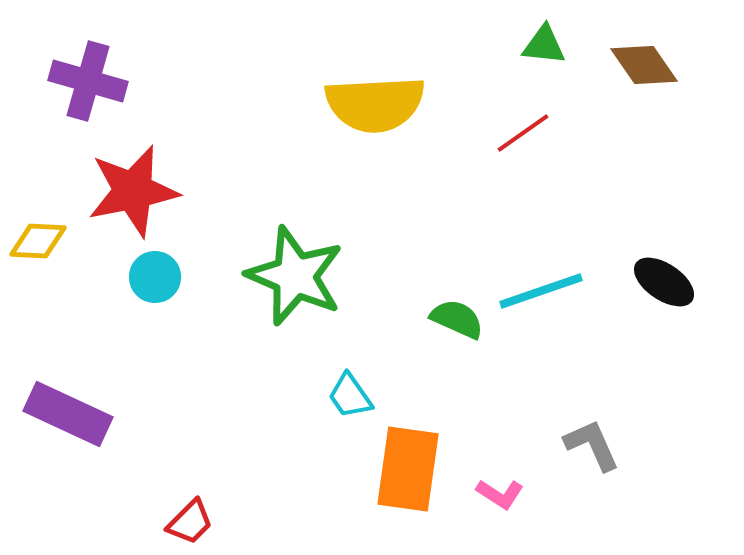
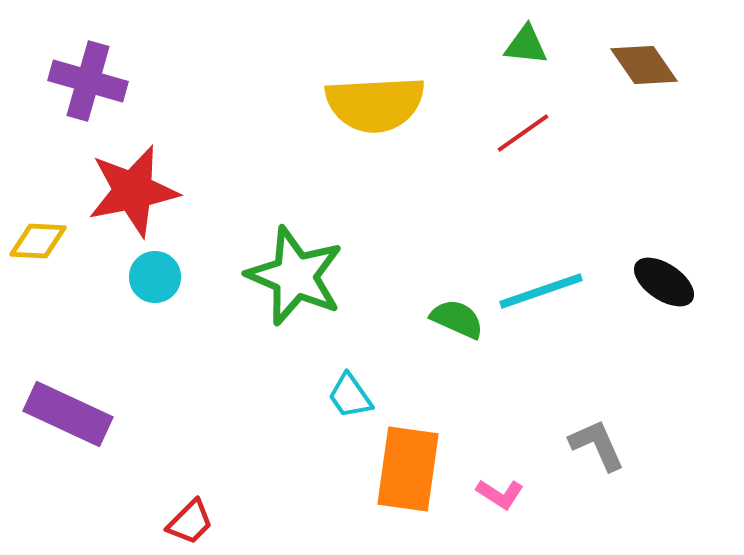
green triangle: moved 18 px left
gray L-shape: moved 5 px right
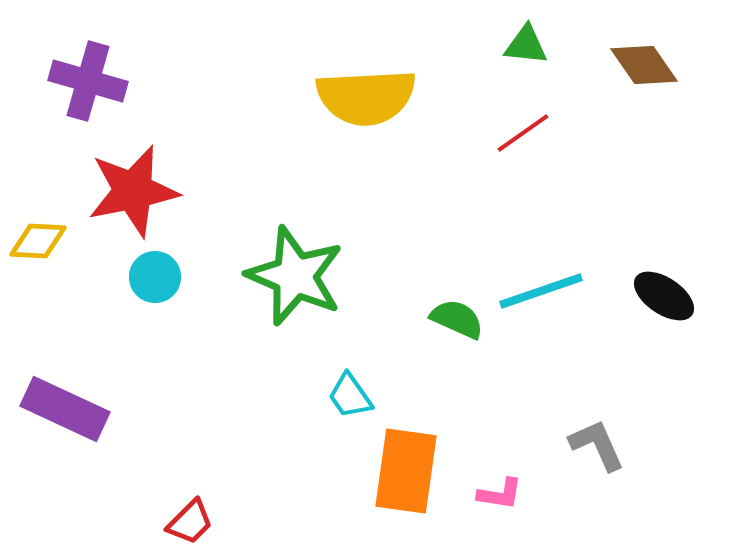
yellow semicircle: moved 9 px left, 7 px up
black ellipse: moved 14 px down
purple rectangle: moved 3 px left, 5 px up
orange rectangle: moved 2 px left, 2 px down
pink L-shape: rotated 24 degrees counterclockwise
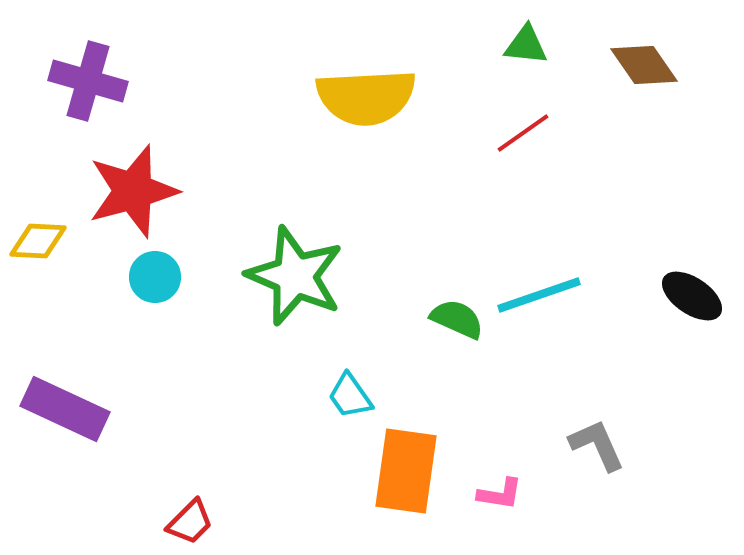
red star: rotated 4 degrees counterclockwise
cyan line: moved 2 px left, 4 px down
black ellipse: moved 28 px right
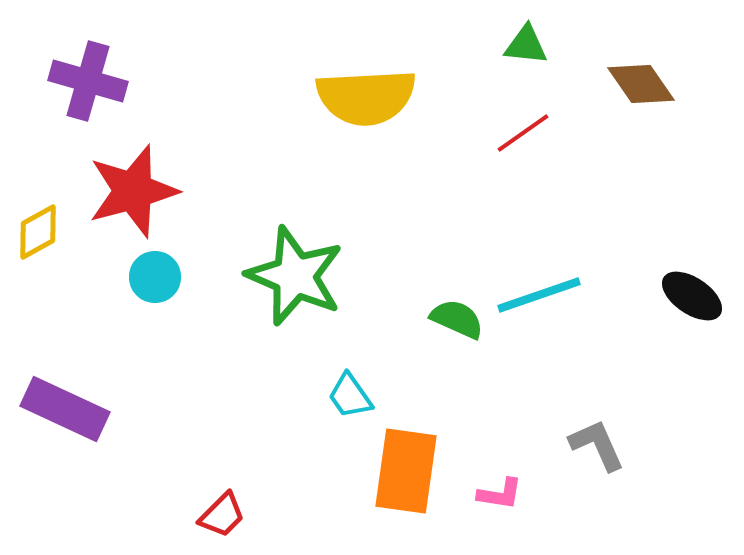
brown diamond: moved 3 px left, 19 px down
yellow diamond: moved 9 px up; rotated 32 degrees counterclockwise
red trapezoid: moved 32 px right, 7 px up
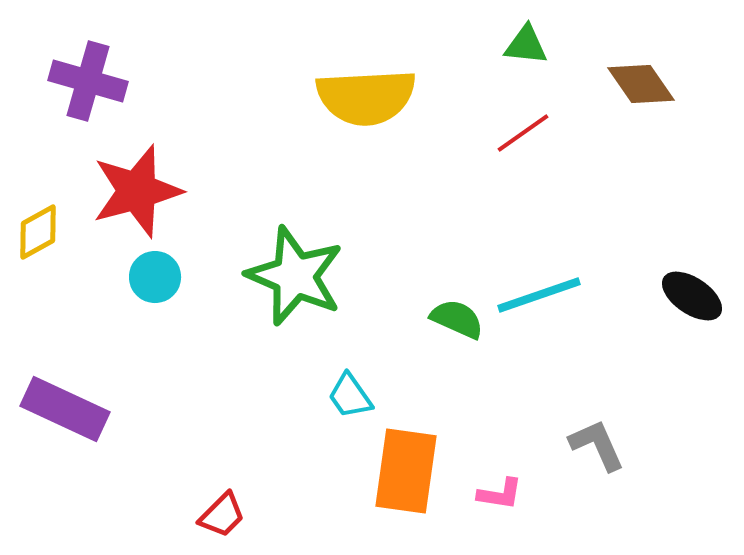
red star: moved 4 px right
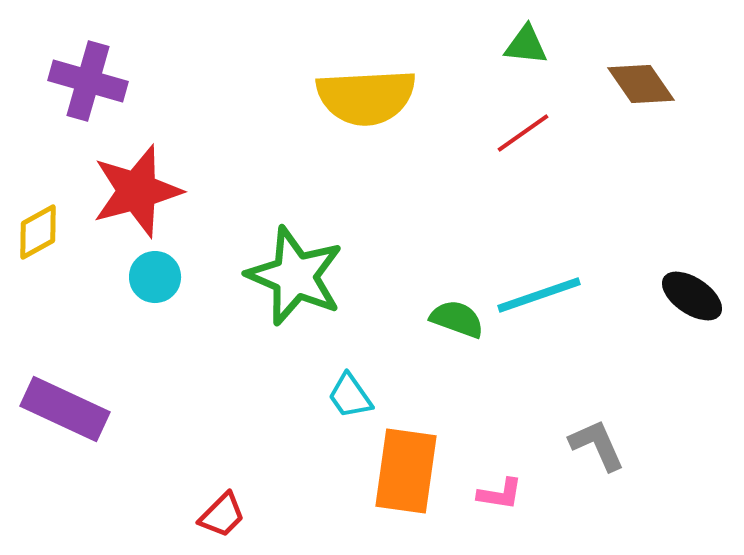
green semicircle: rotated 4 degrees counterclockwise
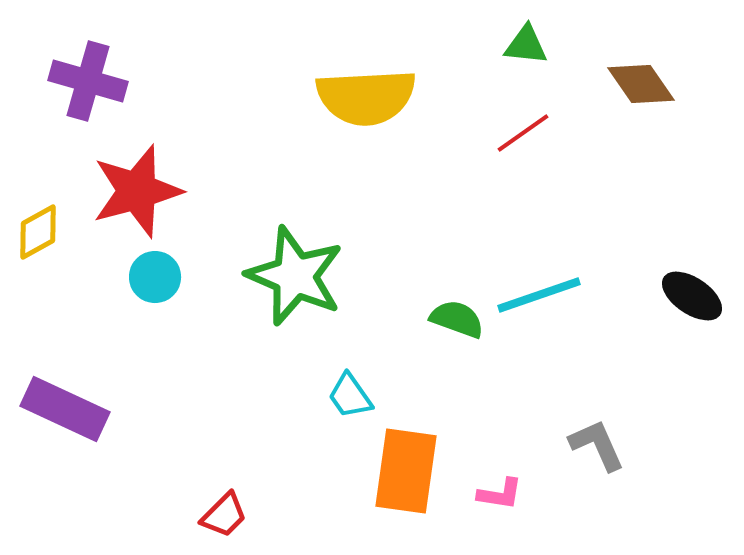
red trapezoid: moved 2 px right
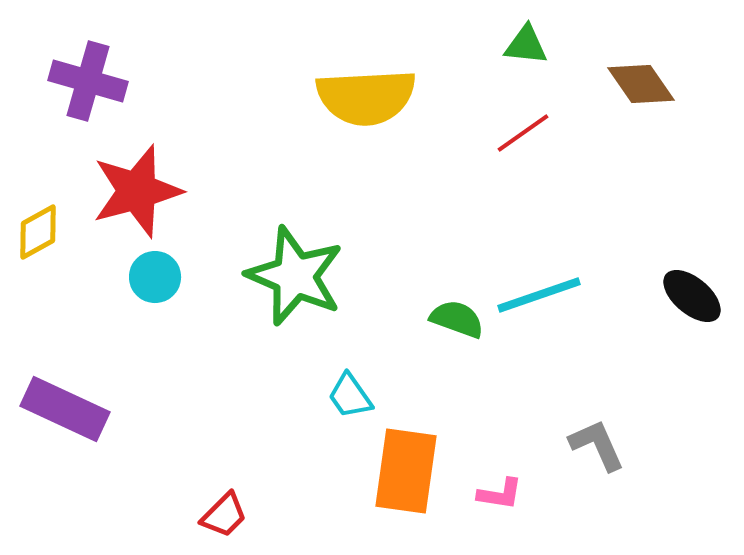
black ellipse: rotated 6 degrees clockwise
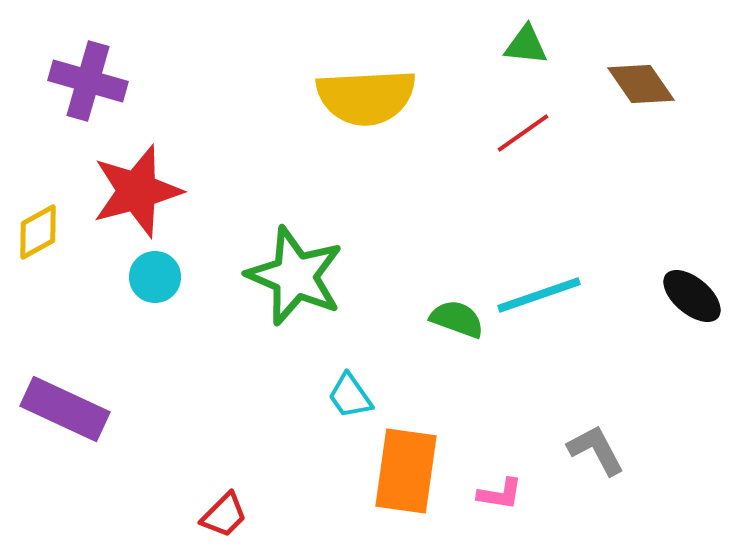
gray L-shape: moved 1 px left, 5 px down; rotated 4 degrees counterclockwise
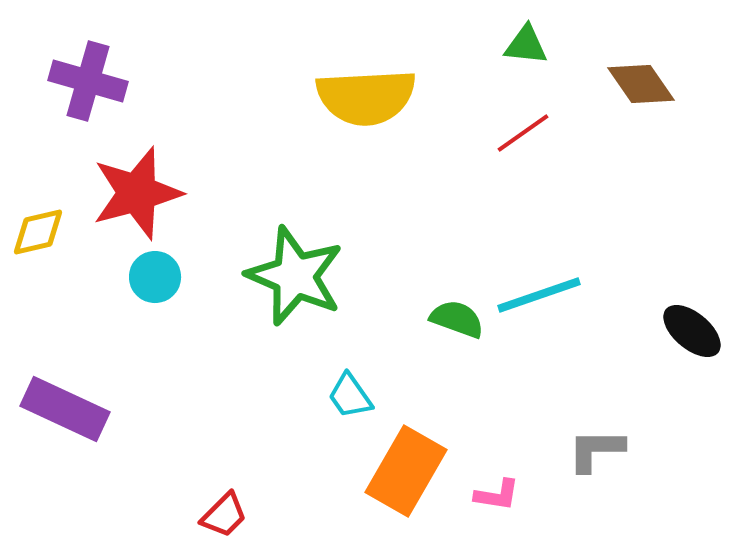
red star: moved 2 px down
yellow diamond: rotated 16 degrees clockwise
black ellipse: moved 35 px down
gray L-shape: rotated 62 degrees counterclockwise
orange rectangle: rotated 22 degrees clockwise
pink L-shape: moved 3 px left, 1 px down
